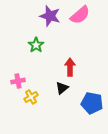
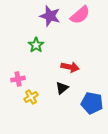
red arrow: rotated 102 degrees clockwise
pink cross: moved 2 px up
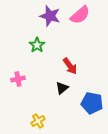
green star: moved 1 px right
red arrow: moved 1 px up; rotated 42 degrees clockwise
yellow cross: moved 7 px right, 24 px down
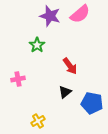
pink semicircle: moved 1 px up
black triangle: moved 3 px right, 4 px down
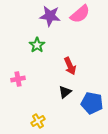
purple star: rotated 10 degrees counterclockwise
red arrow: rotated 12 degrees clockwise
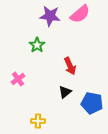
pink cross: rotated 24 degrees counterclockwise
yellow cross: rotated 32 degrees clockwise
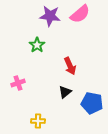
pink cross: moved 4 px down; rotated 16 degrees clockwise
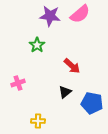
red arrow: moved 2 px right; rotated 24 degrees counterclockwise
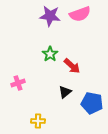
pink semicircle: rotated 20 degrees clockwise
green star: moved 13 px right, 9 px down
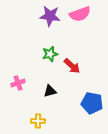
green star: rotated 21 degrees clockwise
black triangle: moved 15 px left, 1 px up; rotated 24 degrees clockwise
